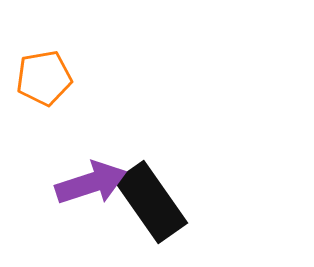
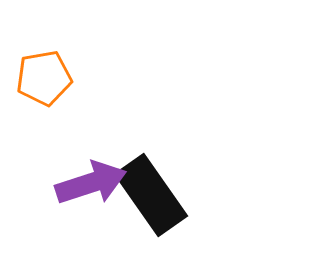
black rectangle: moved 7 px up
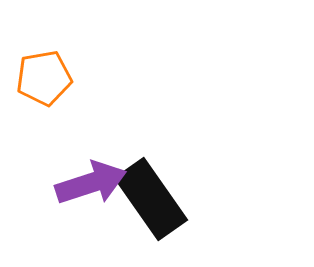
black rectangle: moved 4 px down
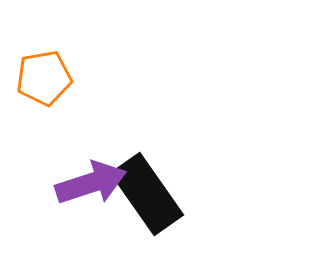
black rectangle: moved 4 px left, 5 px up
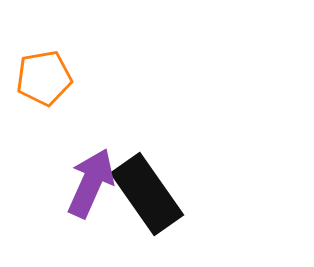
purple arrow: rotated 48 degrees counterclockwise
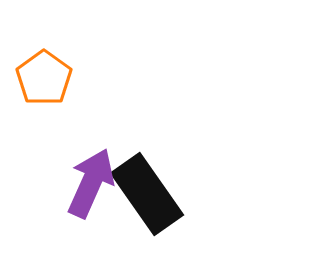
orange pentagon: rotated 26 degrees counterclockwise
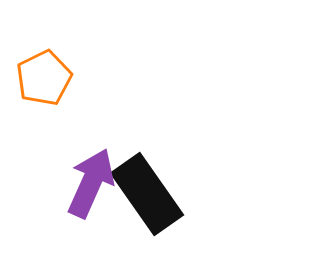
orange pentagon: rotated 10 degrees clockwise
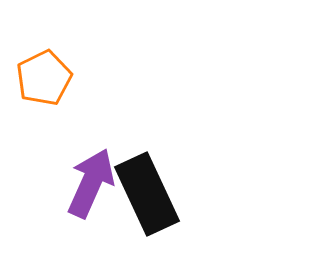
black rectangle: rotated 10 degrees clockwise
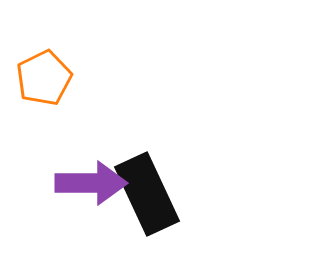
purple arrow: rotated 66 degrees clockwise
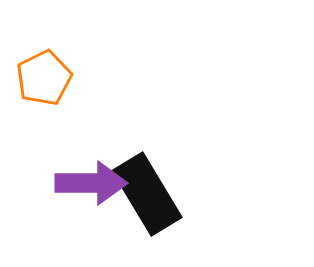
black rectangle: rotated 6 degrees counterclockwise
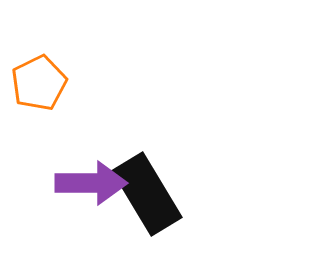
orange pentagon: moved 5 px left, 5 px down
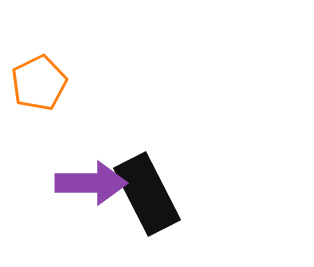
black rectangle: rotated 4 degrees clockwise
